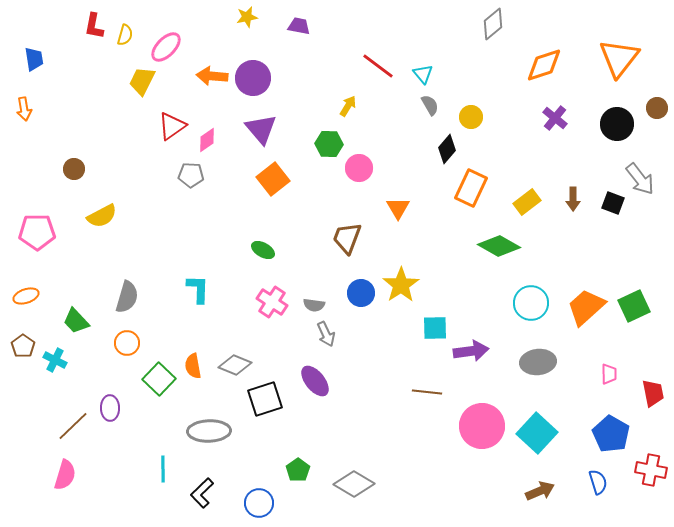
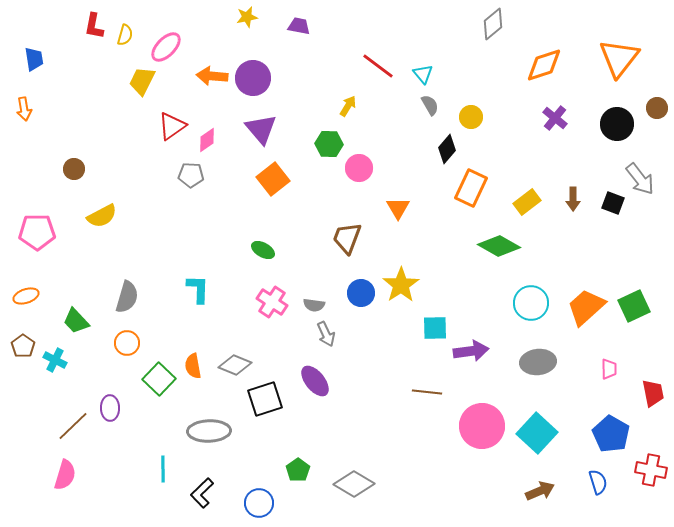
pink trapezoid at (609, 374): moved 5 px up
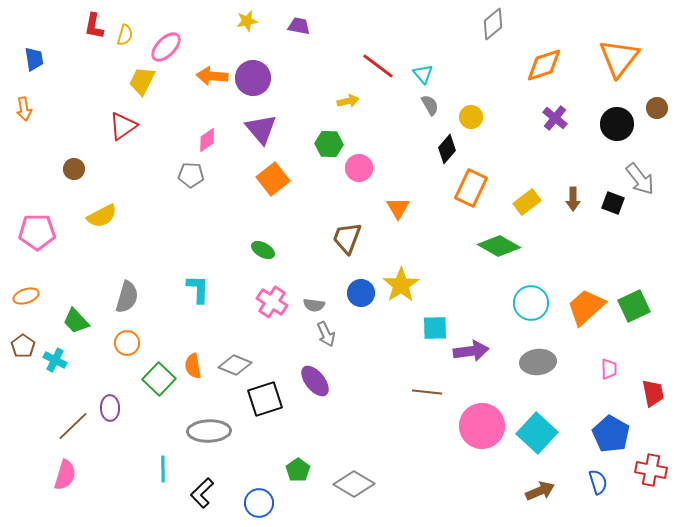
yellow star at (247, 17): moved 4 px down
yellow arrow at (348, 106): moved 5 px up; rotated 45 degrees clockwise
red triangle at (172, 126): moved 49 px left
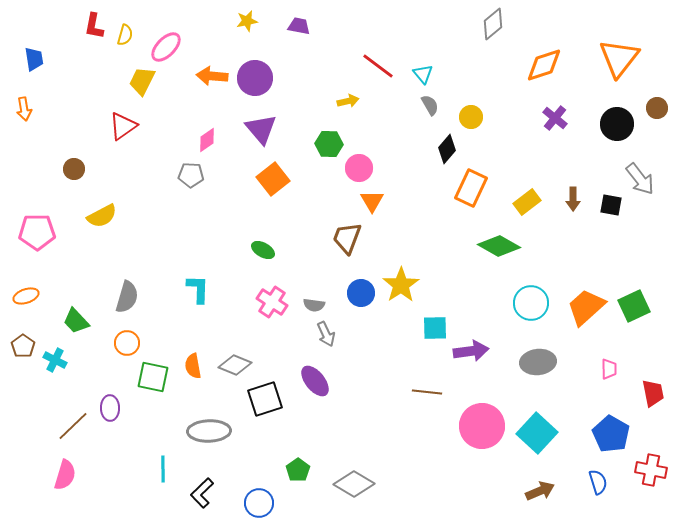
purple circle at (253, 78): moved 2 px right
black square at (613, 203): moved 2 px left, 2 px down; rotated 10 degrees counterclockwise
orange triangle at (398, 208): moved 26 px left, 7 px up
green square at (159, 379): moved 6 px left, 2 px up; rotated 32 degrees counterclockwise
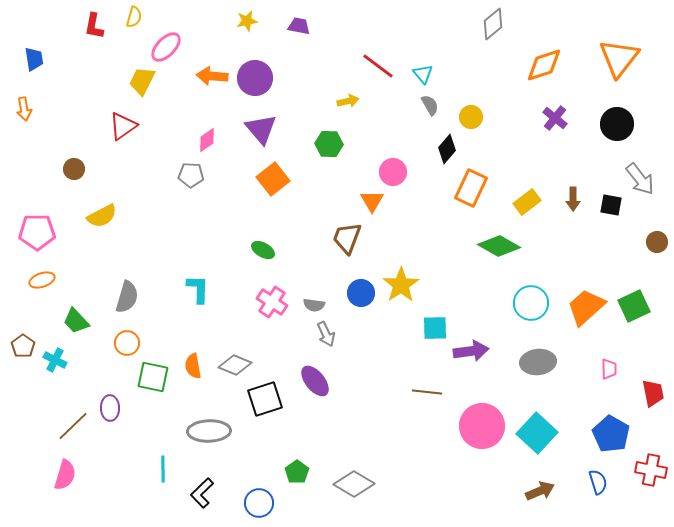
yellow semicircle at (125, 35): moved 9 px right, 18 px up
brown circle at (657, 108): moved 134 px down
pink circle at (359, 168): moved 34 px right, 4 px down
orange ellipse at (26, 296): moved 16 px right, 16 px up
green pentagon at (298, 470): moved 1 px left, 2 px down
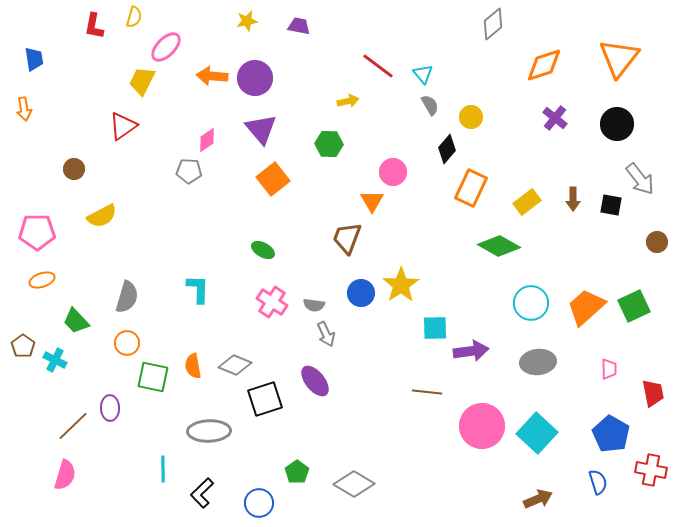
gray pentagon at (191, 175): moved 2 px left, 4 px up
brown arrow at (540, 491): moved 2 px left, 8 px down
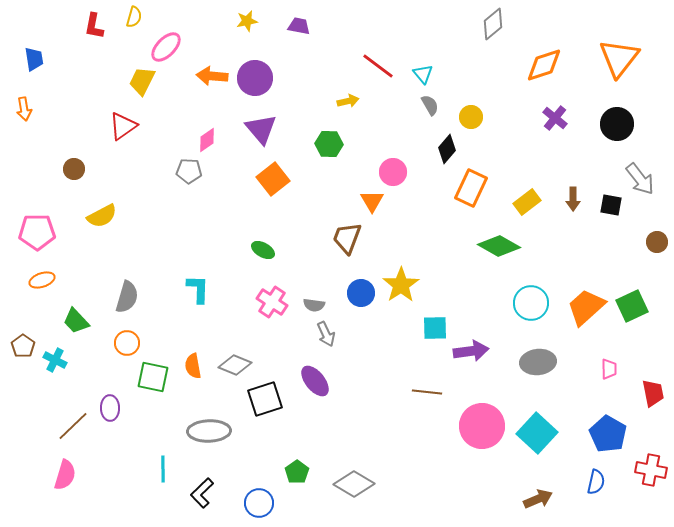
green square at (634, 306): moved 2 px left
blue pentagon at (611, 434): moved 3 px left
blue semicircle at (598, 482): moved 2 px left; rotated 30 degrees clockwise
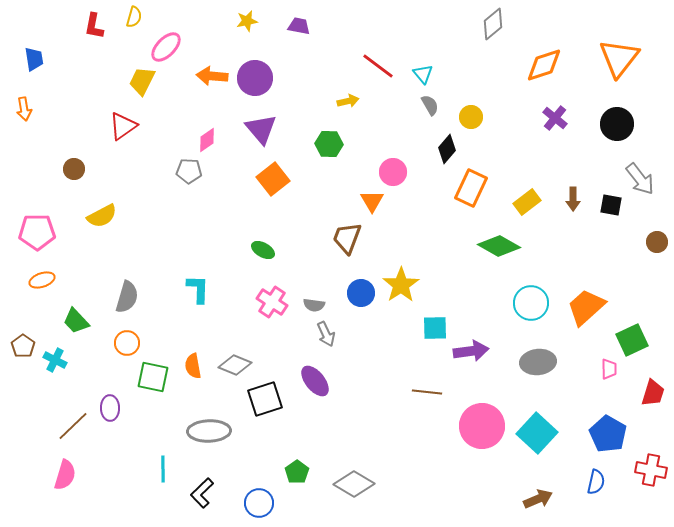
green square at (632, 306): moved 34 px down
red trapezoid at (653, 393): rotated 28 degrees clockwise
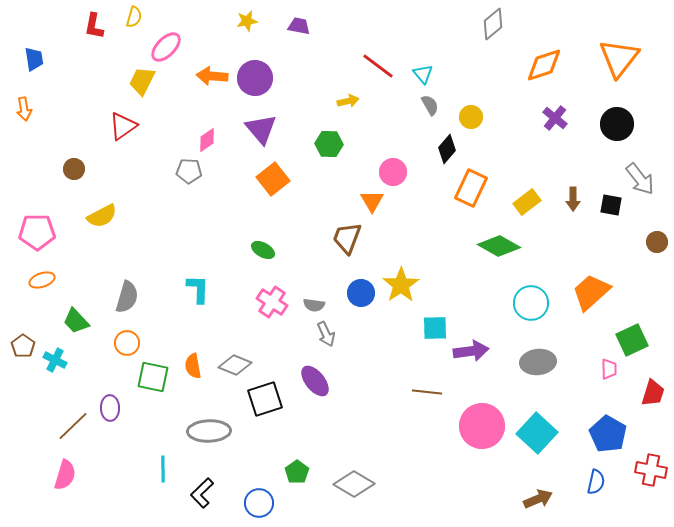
orange trapezoid at (586, 307): moved 5 px right, 15 px up
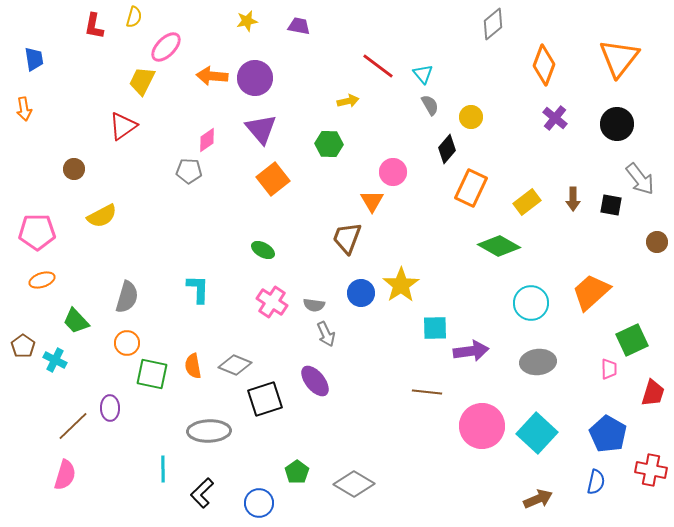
orange diamond at (544, 65): rotated 51 degrees counterclockwise
green square at (153, 377): moved 1 px left, 3 px up
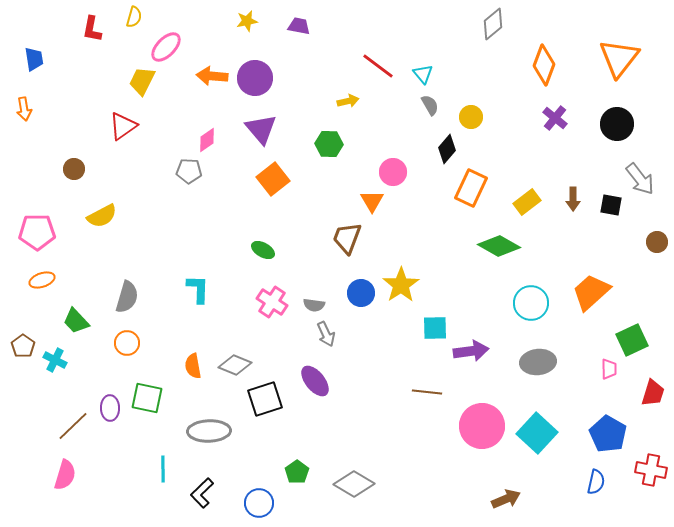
red L-shape at (94, 26): moved 2 px left, 3 px down
green square at (152, 374): moved 5 px left, 24 px down
brown arrow at (538, 499): moved 32 px left
